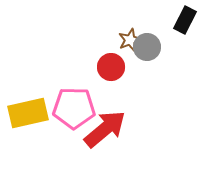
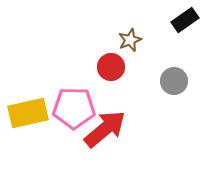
black rectangle: rotated 28 degrees clockwise
gray circle: moved 27 px right, 34 px down
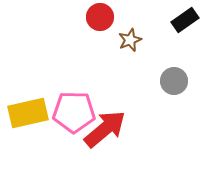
red circle: moved 11 px left, 50 px up
pink pentagon: moved 4 px down
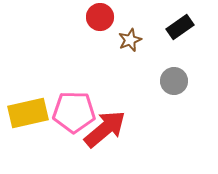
black rectangle: moved 5 px left, 7 px down
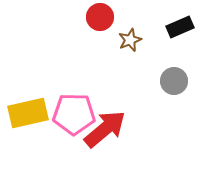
black rectangle: rotated 12 degrees clockwise
pink pentagon: moved 2 px down
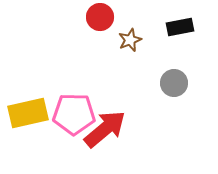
black rectangle: rotated 12 degrees clockwise
gray circle: moved 2 px down
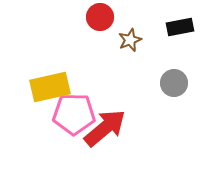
yellow rectangle: moved 22 px right, 26 px up
red arrow: moved 1 px up
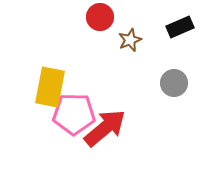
black rectangle: rotated 12 degrees counterclockwise
yellow rectangle: rotated 66 degrees counterclockwise
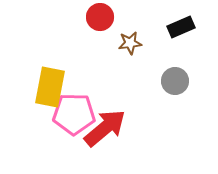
black rectangle: moved 1 px right
brown star: moved 3 px down; rotated 15 degrees clockwise
gray circle: moved 1 px right, 2 px up
